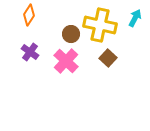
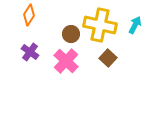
cyan arrow: moved 7 px down
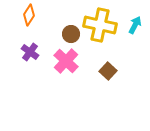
brown square: moved 13 px down
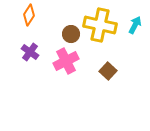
pink cross: rotated 20 degrees clockwise
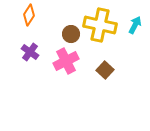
brown square: moved 3 px left, 1 px up
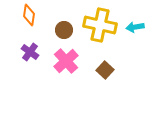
orange diamond: rotated 25 degrees counterclockwise
cyan arrow: moved 2 px down; rotated 126 degrees counterclockwise
brown circle: moved 7 px left, 4 px up
pink cross: rotated 15 degrees counterclockwise
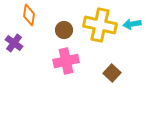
cyan arrow: moved 3 px left, 3 px up
purple cross: moved 16 px left, 9 px up
pink cross: rotated 30 degrees clockwise
brown square: moved 7 px right, 3 px down
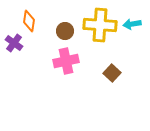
orange diamond: moved 6 px down
yellow cross: rotated 8 degrees counterclockwise
brown circle: moved 1 px right, 1 px down
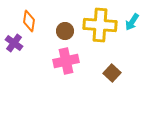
cyan arrow: moved 2 px up; rotated 48 degrees counterclockwise
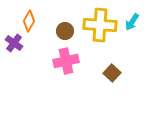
orange diamond: rotated 20 degrees clockwise
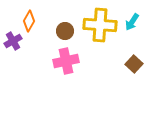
purple cross: moved 1 px left, 2 px up; rotated 24 degrees clockwise
brown square: moved 22 px right, 9 px up
